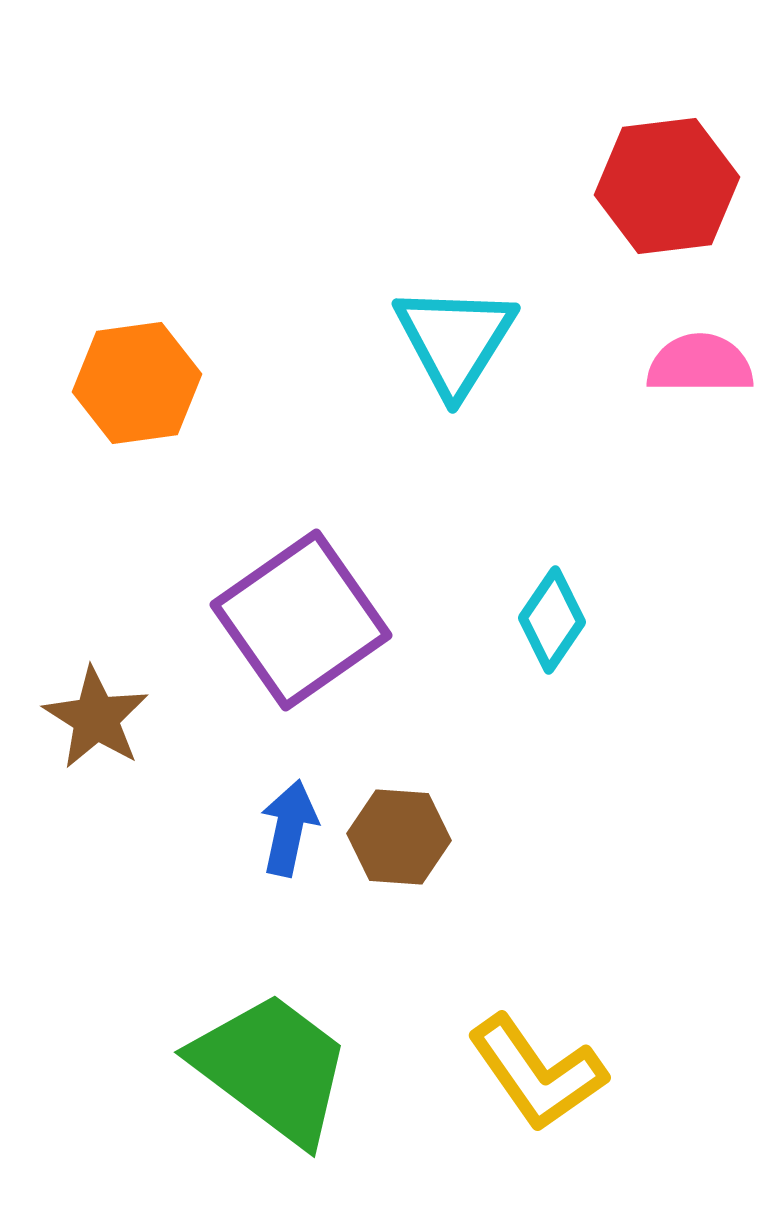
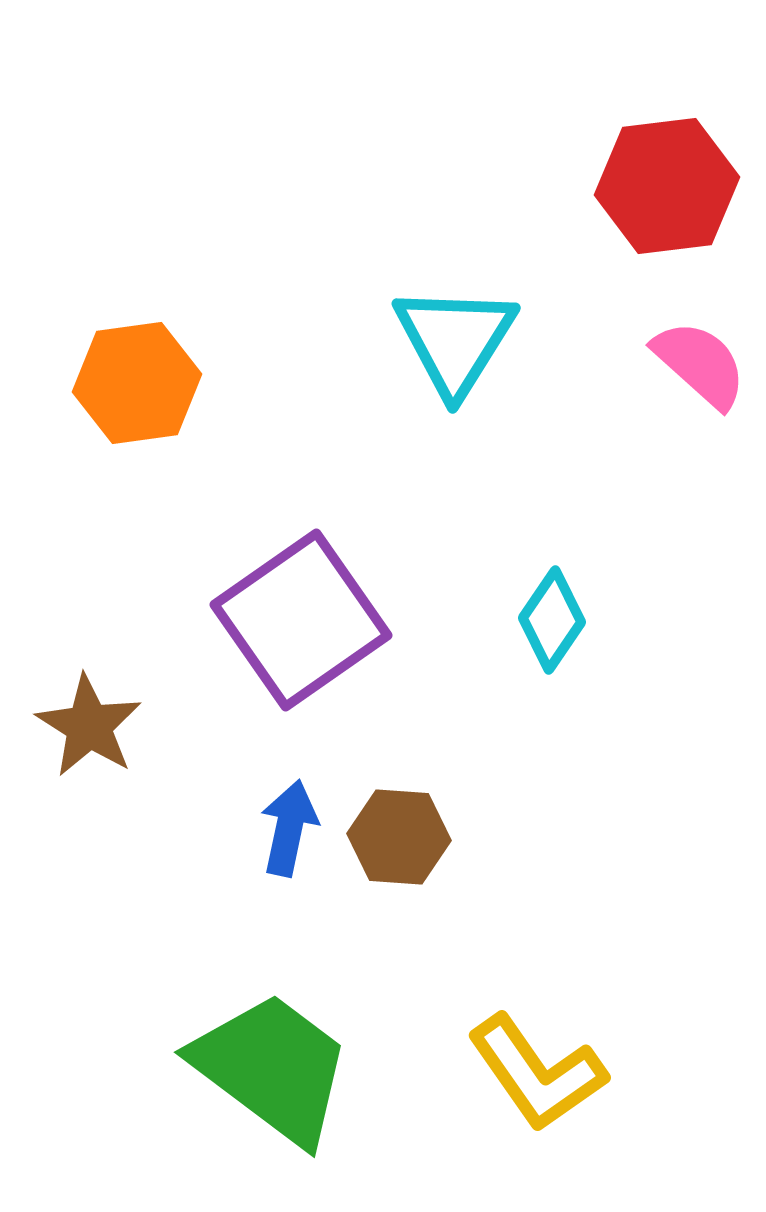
pink semicircle: rotated 42 degrees clockwise
brown star: moved 7 px left, 8 px down
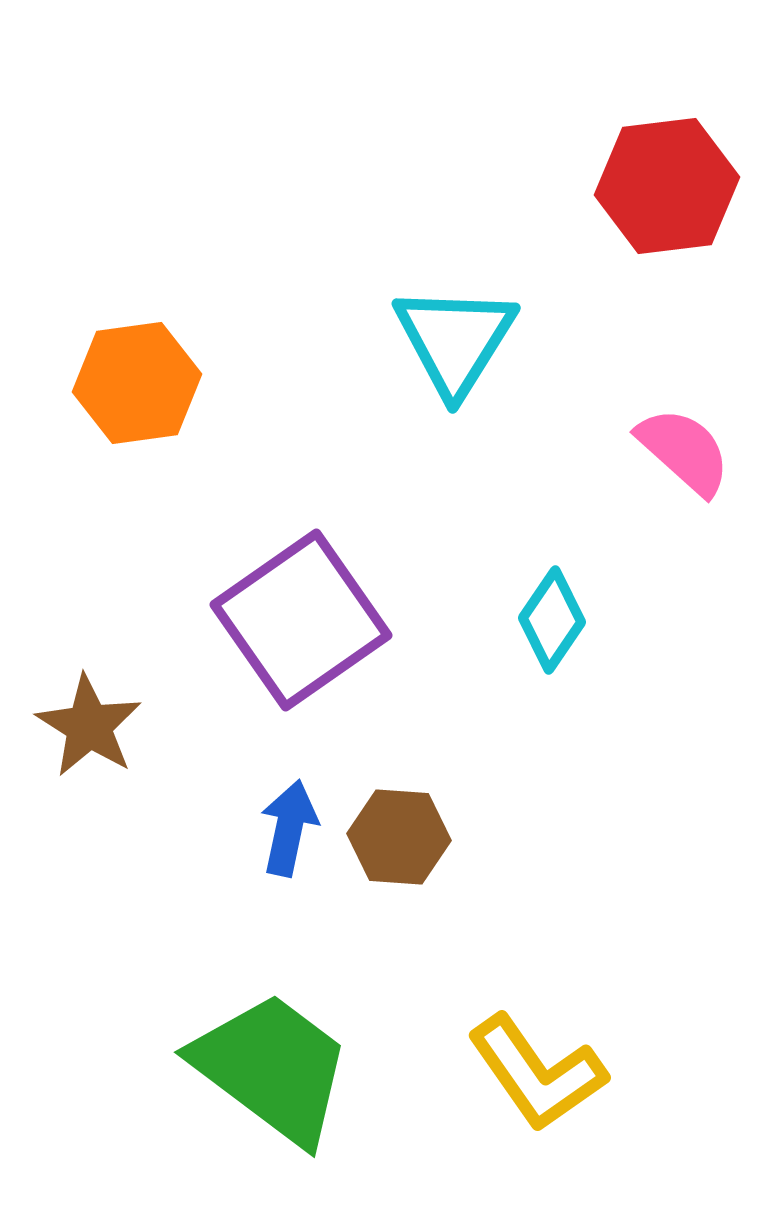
pink semicircle: moved 16 px left, 87 px down
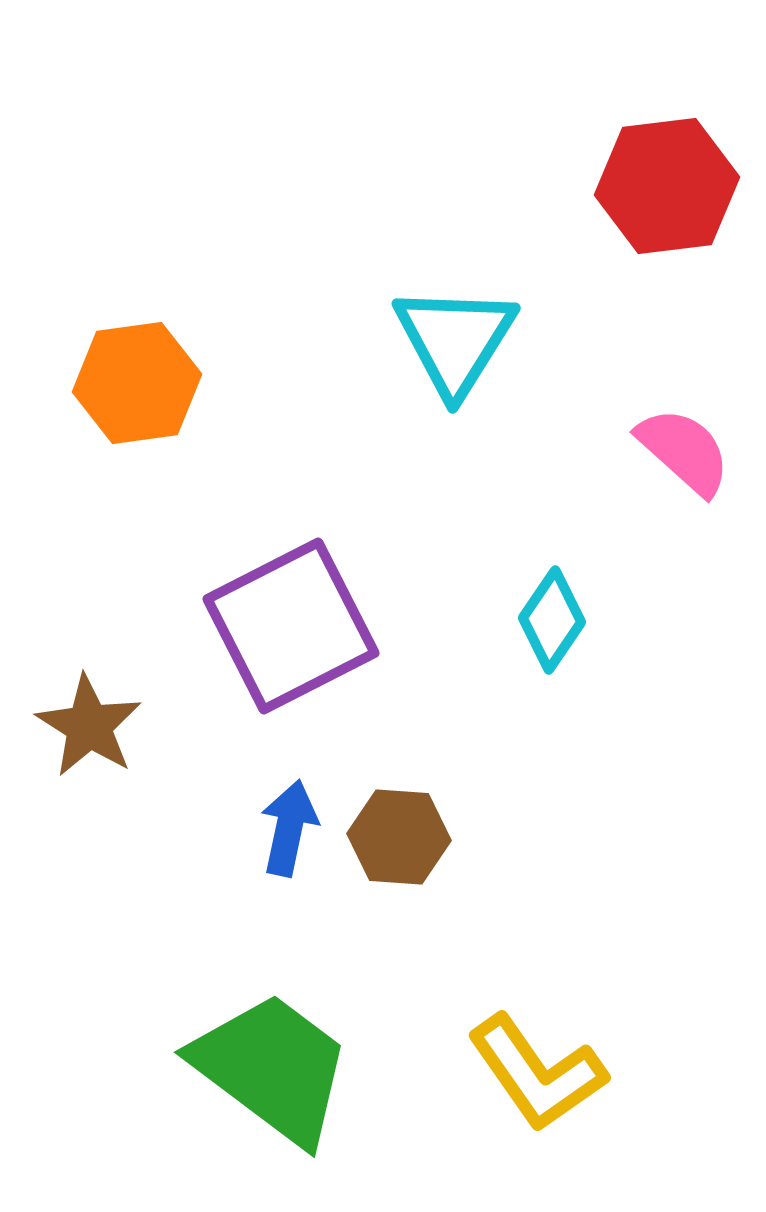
purple square: moved 10 px left, 6 px down; rotated 8 degrees clockwise
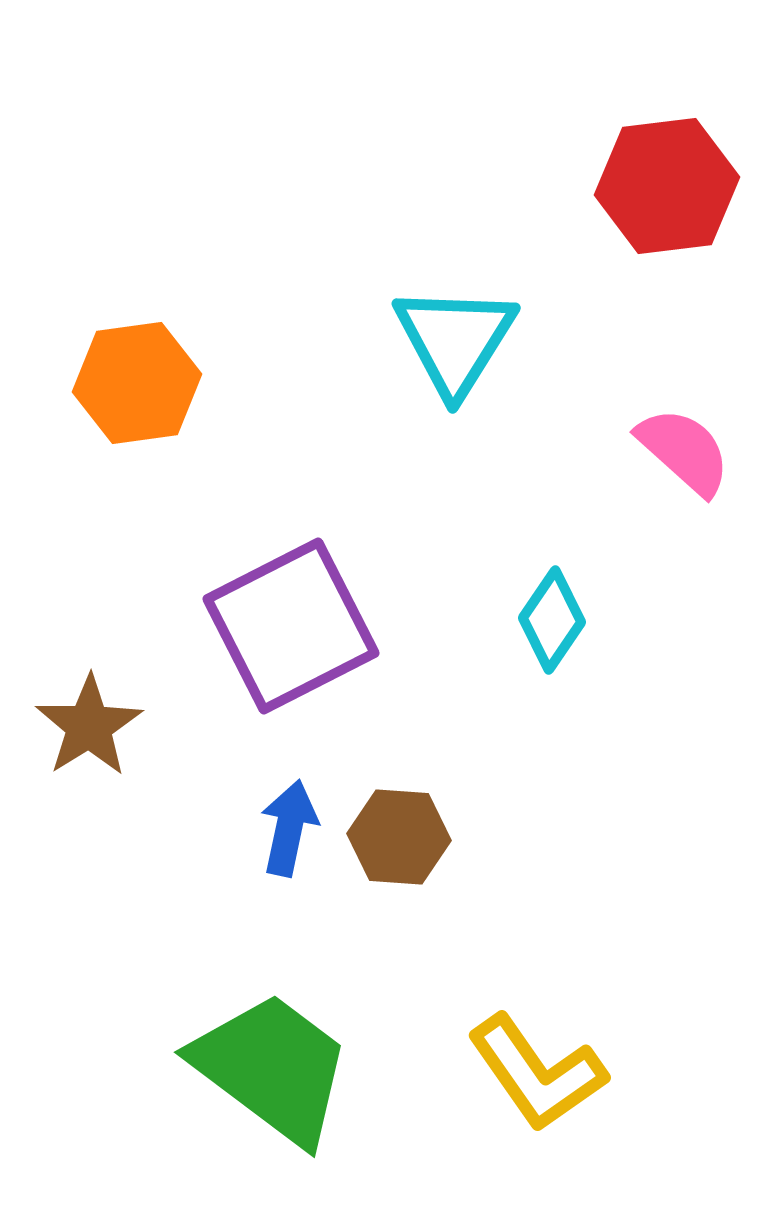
brown star: rotated 8 degrees clockwise
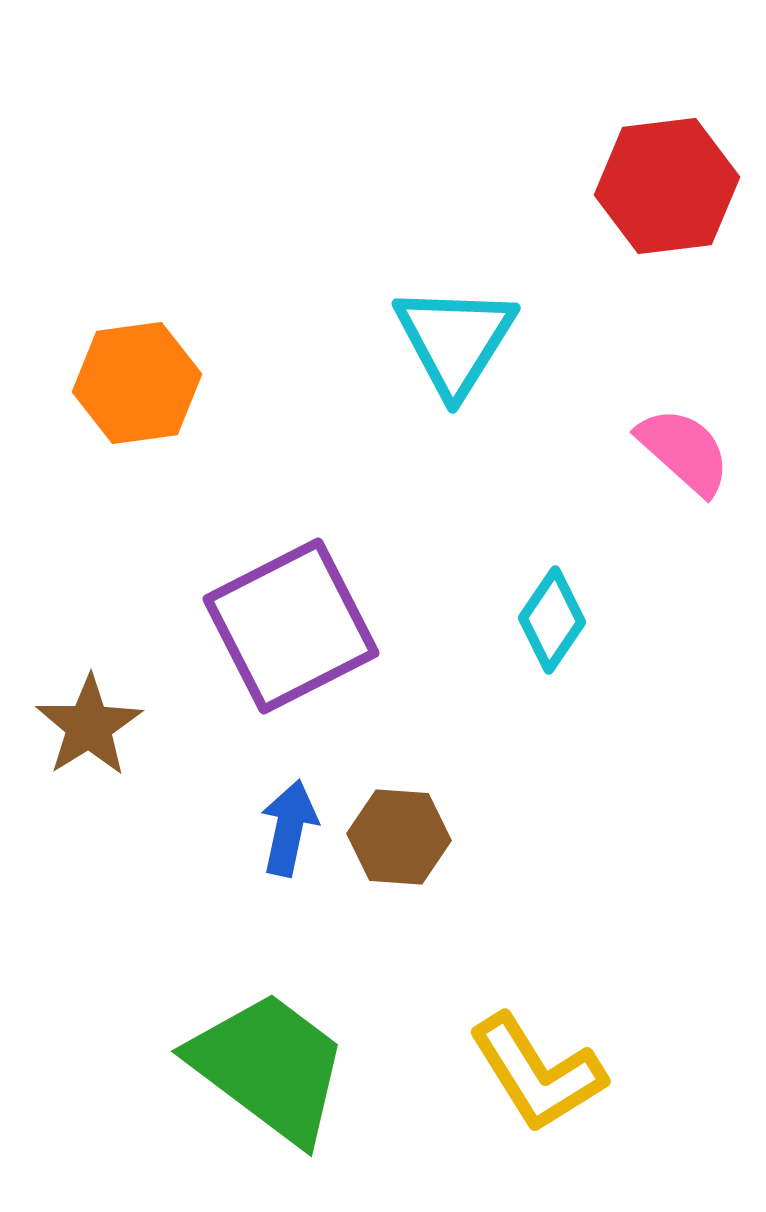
green trapezoid: moved 3 px left, 1 px up
yellow L-shape: rotated 3 degrees clockwise
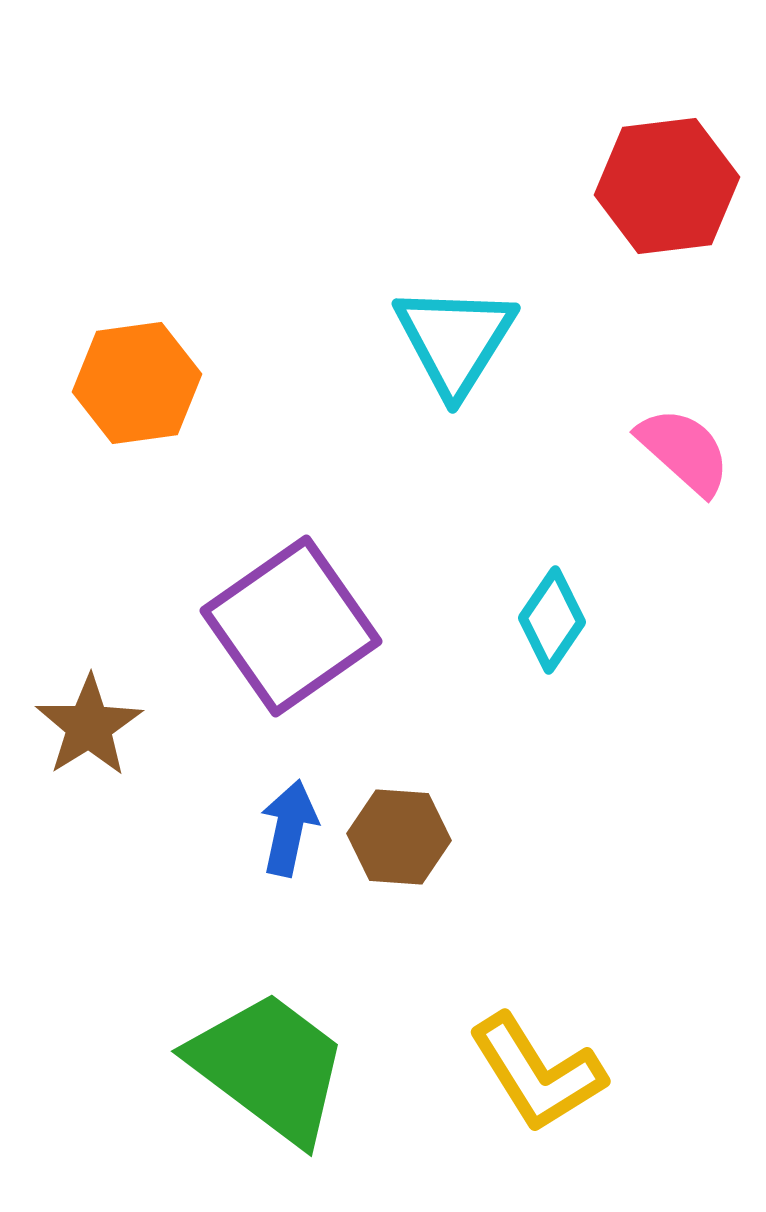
purple square: rotated 8 degrees counterclockwise
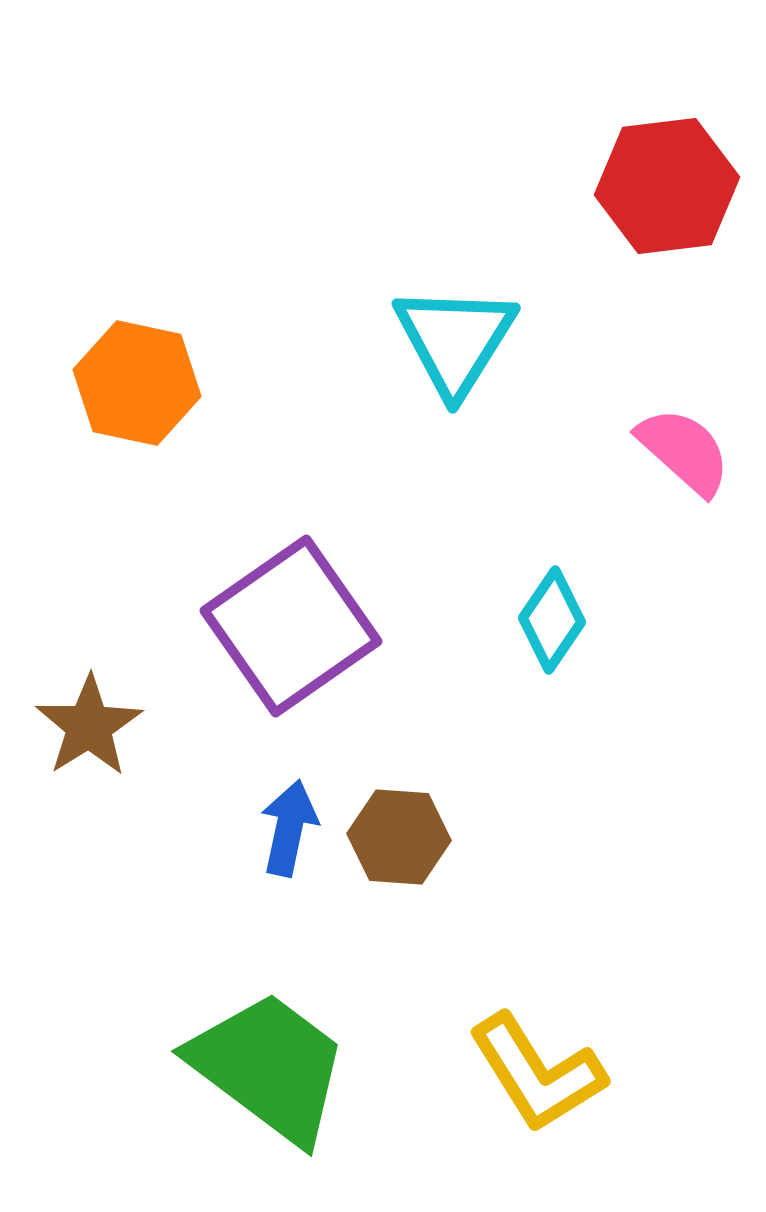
orange hexagon: rotated 20 degrees clockwise
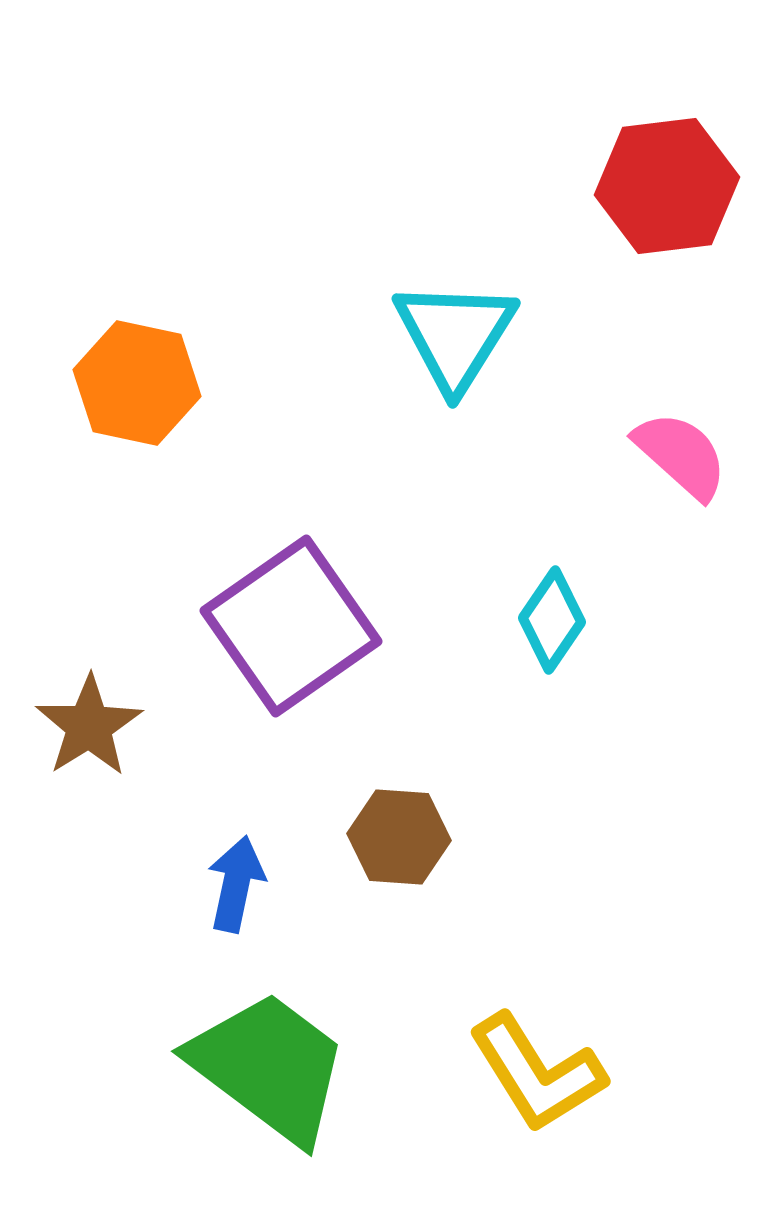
cyan triangle: moved 5 px up
pink semicircle: moved 3 px left, 4 px down
blue arrow: moved 53 px left, 56 px down
